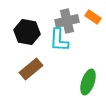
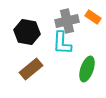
cyan L-shape: moved 3 px right, 3 px down
green ellipse: moved 1 px left, 13 px up
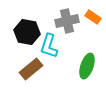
cyan L-shape: moved 13 px left, 3 px down; rotated 15 degrees clockwise
green ellipse: moved 3 px up
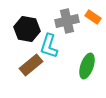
black hexagon: moved 3 px up
brown rectangle: moved 4 px up
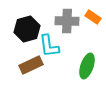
gray cross: rotated 15 degrees clockwise
black hexagon: rotated 25 degrees counterclockwise
cyan L-shape: rotated 25 degrees counterclockwise
brown rectangle: rotated 15 degrees clockwise
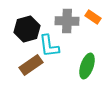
brown rectangle: rotated 10 degrees counterclockwise
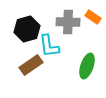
gray cross: moved 1 px right, 1 px down
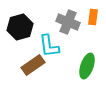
orange rectangle: rotated 63 degrees clockwise
gray cross: rotated 20 degrees clockwise
black hexagon: moved 7 px left, 2 px up
brown rectangle: moved 2 px right
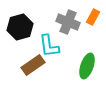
orange rectangle: rotated 21 degrees clockwise
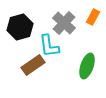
gray cross: moved 4 px left, 1 px down; rotated 20 degrees clockwise
